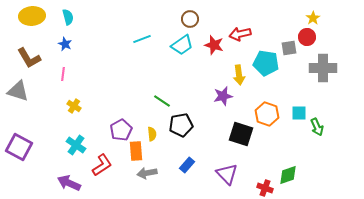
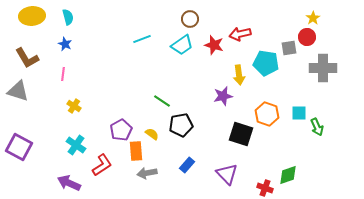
brown L-shape: moved 2 px left
yellow semicircle: rotated 48 degrees counterclockwise
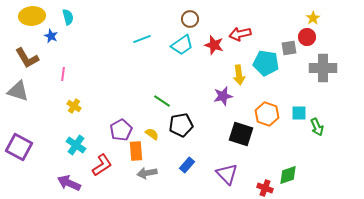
blue star: moved 14 px left, 8 px up
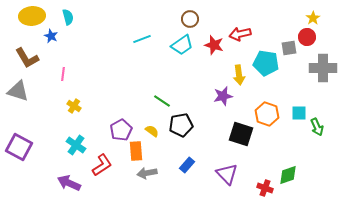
yellow semicircle: moved 3 px up
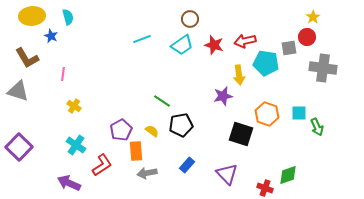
yellow star: moved 1 px up
red arrow: moved 5 px right, 7 px down
gray cross: rotated 8 degrees clockwise
purple square: rotated 16 degrees clockwise
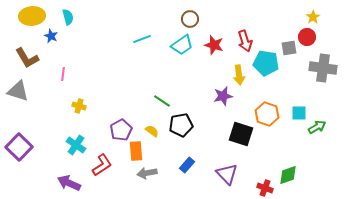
red arrow: rotated 95 degrees counterclockwise
yellow cross: moved 5 px right; rotated 16 degrees counterclockwise
green arrow: rotated 96 degrees counterclockwise
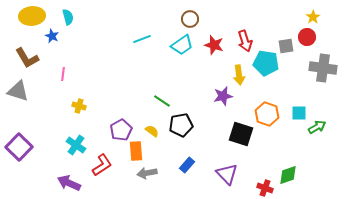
blue star: moved 1 px right
gray square: moved 3 px left, 2 px up
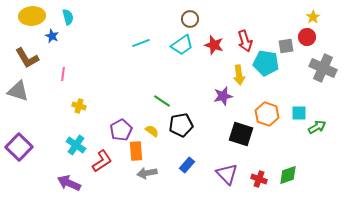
cyan line: moved 1 px left, 4 px down
gray cross: rotated 16 degrees clockwise
red L-shape: moved 4 px up
red cross: moved 6 px left, 9 px up
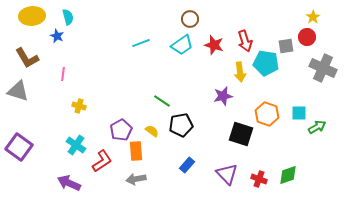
blue star: moved 5 px right
yellow arrow: moved 1 px right, 3 px up
purple square: rotated 8 degrees counterclockwise
gray arrow: moved 11 px left, 6 px down
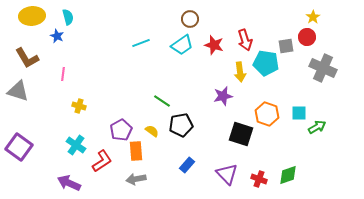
red arrow: moved 1 px up
